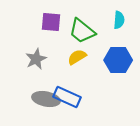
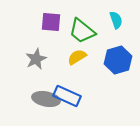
cyan semicircle: moved 3 px left; rotated 24 degrees counterclockwise
blue hexagon: rotated 16 degrees counterclockwise
blue rectangle: moved 1 px up
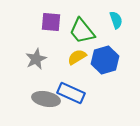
green trapezoid: rotated 12 degrees clockwise
blue hexagon: moved 13 px left
blue rectangle: moved 4 px right, 3 px up
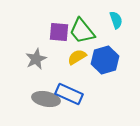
purple square: moved 8 px right, 10 px down
blue rectangle: moved 2 px left, 1 px down
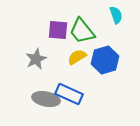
cyan semicircle: moved 5 px up
purple square: moved 1 px left, 2 px up
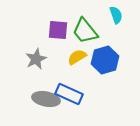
green trapezoid: moved 3 px right
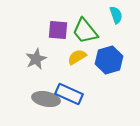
blue hexagon: moved 4 px right
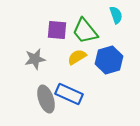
purple square: moved 1 px left
gray star: moved 1 px left; rotated 15 degrees clockwise
gray ellipse: rotated 60 degrees clockwise
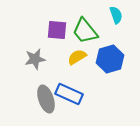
blue hexagon: moved 1 px right, 1 px up
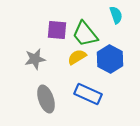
green trapezoid: moved 3 px down
blue hexagon: rotated 16 degrees counterclockwise
blue rectangle: moved 19 px right
